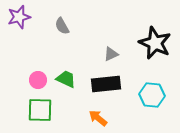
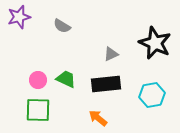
gray semicircle: rotated 30 degrees counterclockwise
cyan hexagon: rotated 15 degrees counterclockwise
green square: moved 2 px left
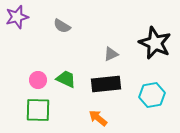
purple star: moved 2 px left
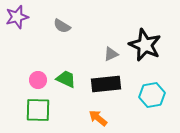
black star: moved 10 px left, 2 px down
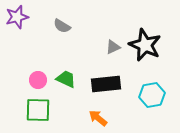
gray triangle: moved 2 px right, 7 px up
